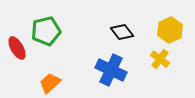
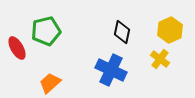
black diamond: rotated 50 degrees clockwise
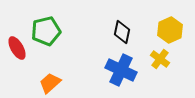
blue cross: moved 10 px right
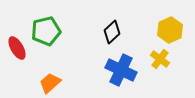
black diamond: moved 10 px left; rotated 35 degrees clockwise
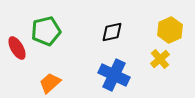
black diamond: rotated 30 degrees clockwise
yellow cross: rotated 12 degrees clockwise
blue cross: moved 7 px left, 5 px down
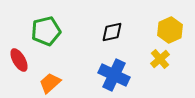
red ellipse: moved 2 px right, 12 px down
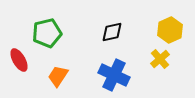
green pentagon: moved 1 px right, 2 px down
orange trapezoid: moved 8 px right, 7 px up; rotated 15 degrees counterclockwise
